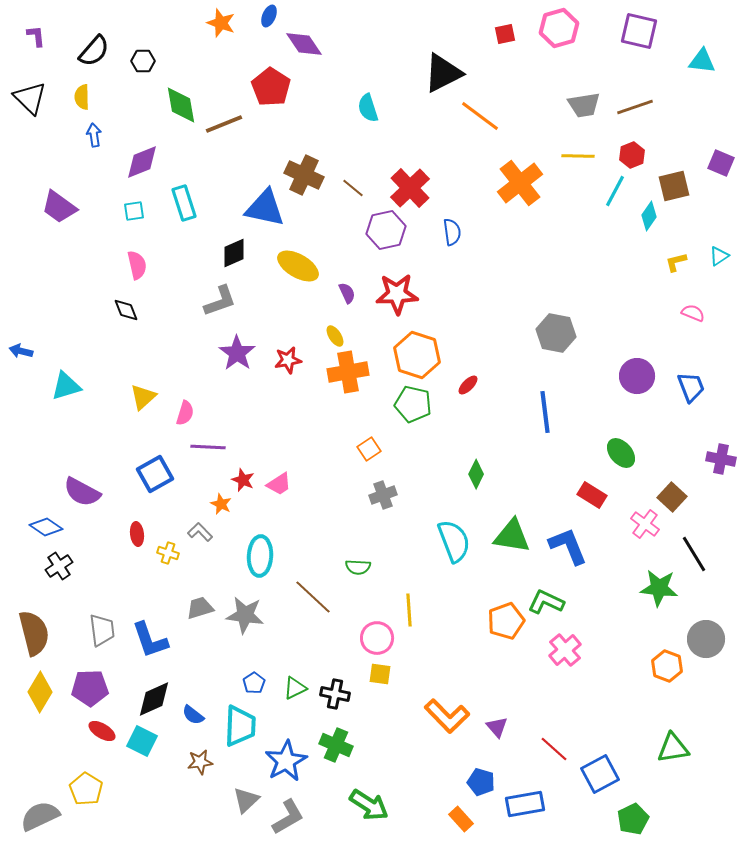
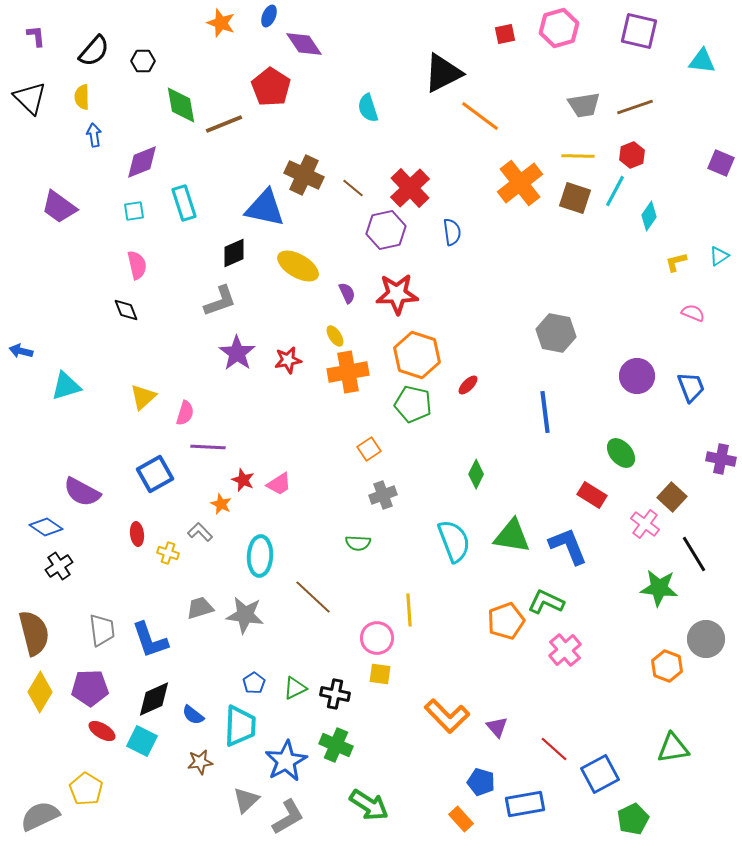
brown square at (674, 186): moved 99 px left, 12 px down; rotated 32 degrees clockwise
green semicircle at (358, 567): moved 24 px up
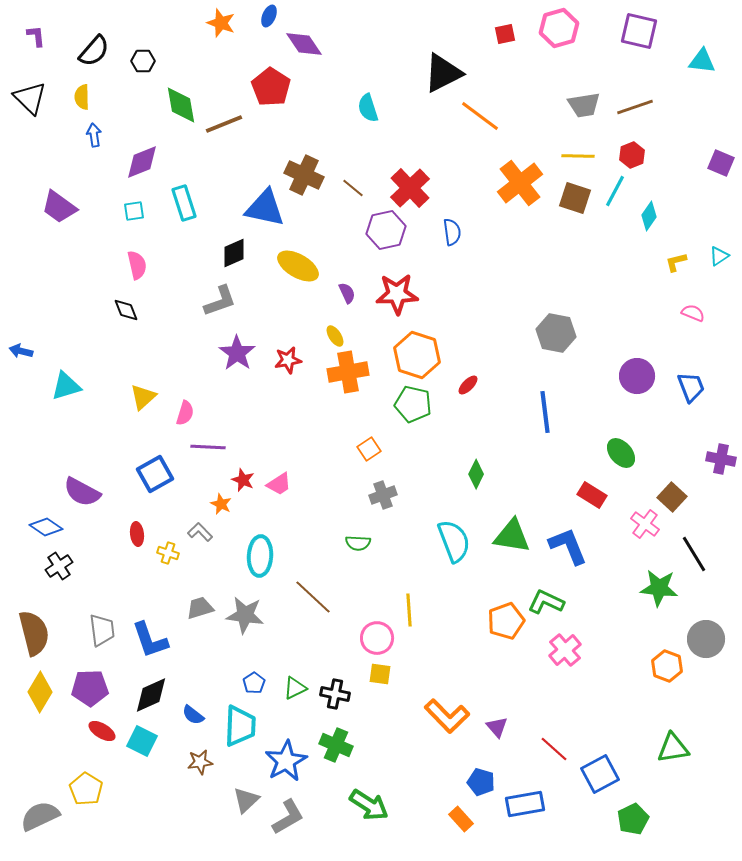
black diamond at (154, 699): moved 3 px left, 4 px up
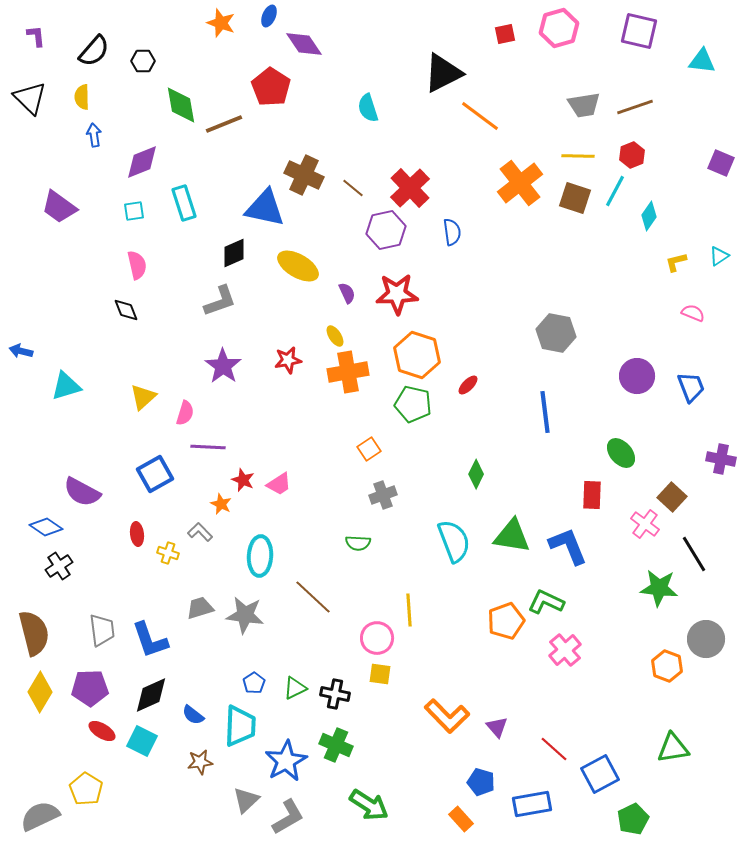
purple star at (237, 353): moved 14 px left, 13 px down
red rectangle at (592, 495): rotated 60 degrees clockwise
blue rectangle at (525, 804): moved 7 px right
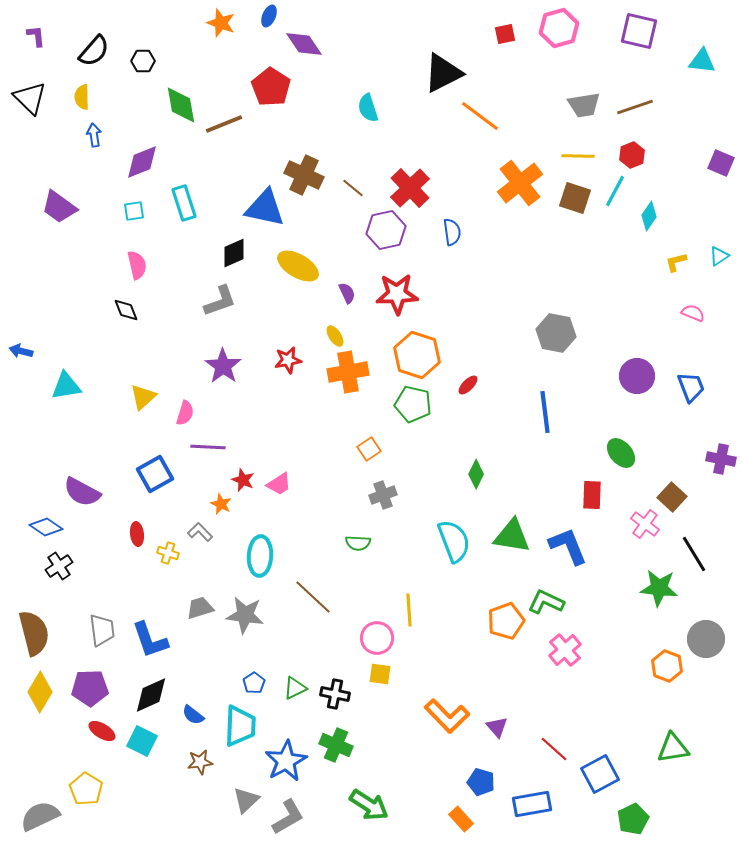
cyan triangle at (66, 386): rotated 8 degrees clockwise
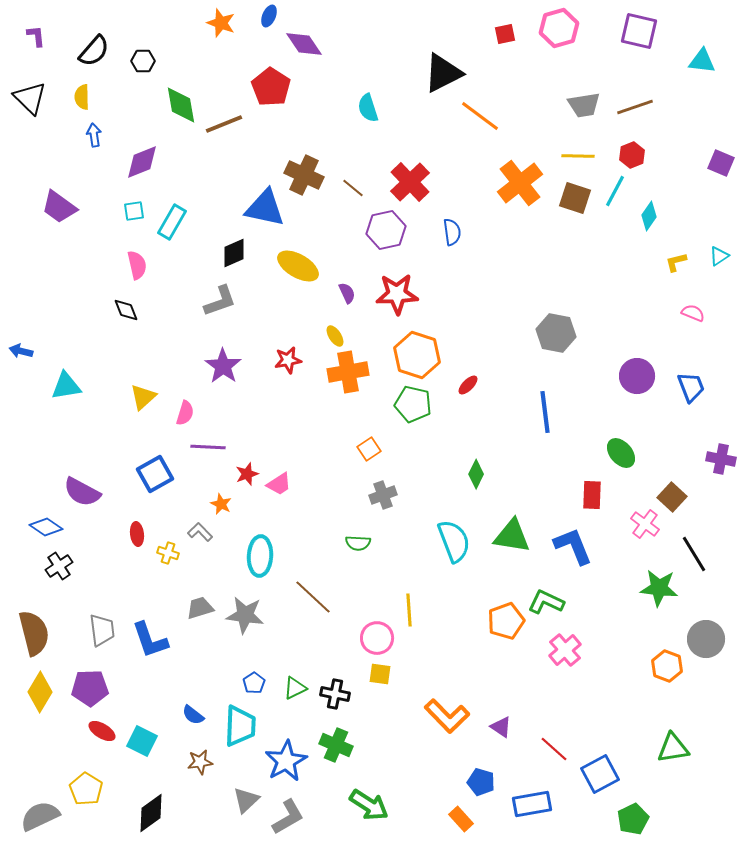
red cross at (410, 188): moved 6 px up
cyan rectangle at (184, 203): moved 12 px left, 19 px down; rotated 48 degrees clockwise
red star at (243, 480): moved 4 px right, 6 px up; rotated 30 degrees clockwise
blue L-shape at (568, 546): moved 5 px right
black diamond at (151, 695): moved 118 px down; rotated 12 degrees counterclockwise
purple triangle at (497, 727): moved 4 px right; rotated 15 degrees counterclockwise
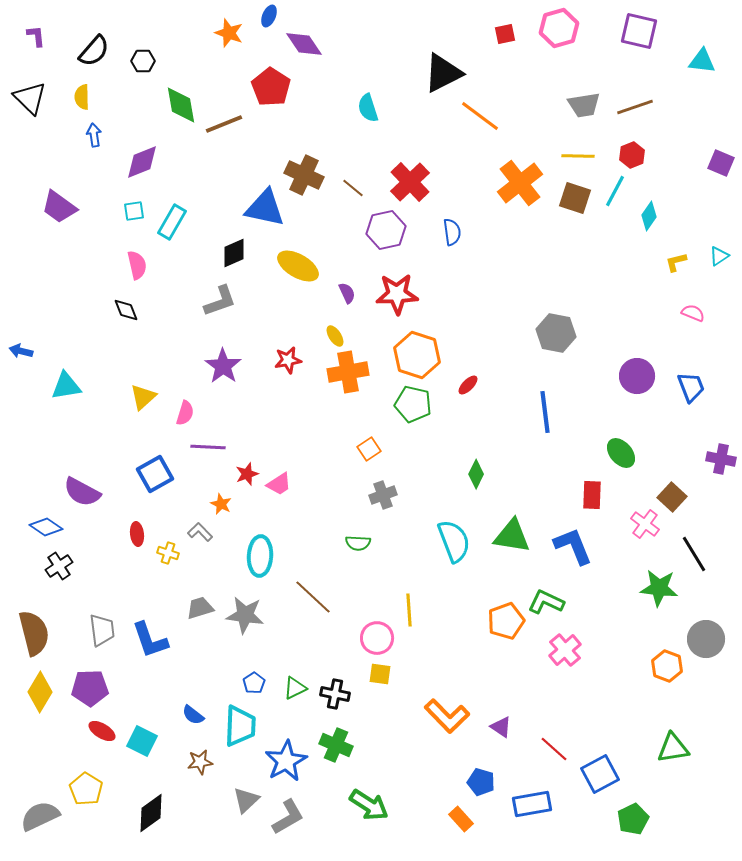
orange star at (221, 23): moved 8 px right, 10 px down
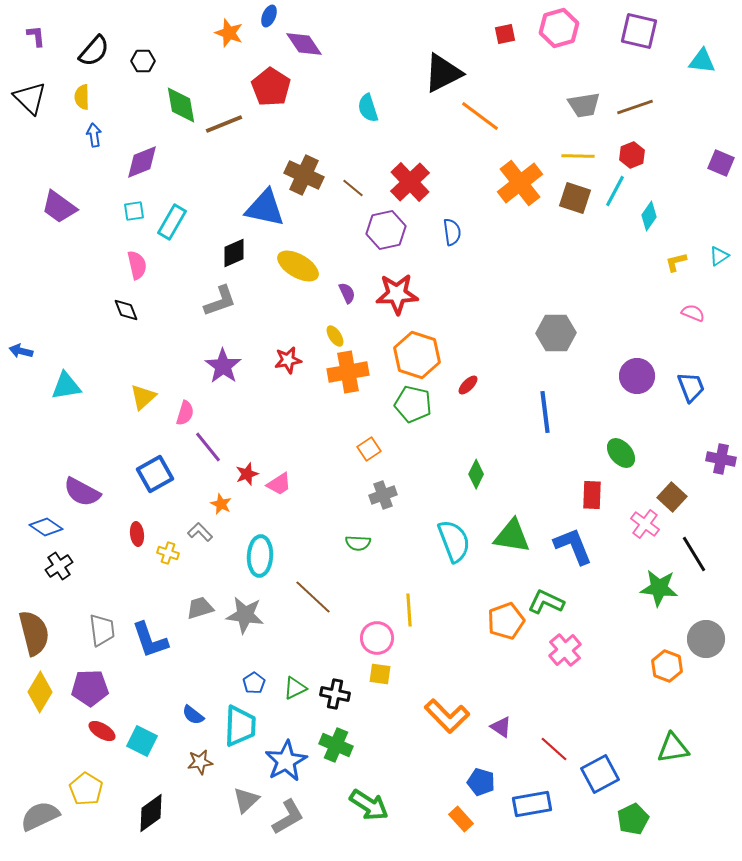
gray hexagon at (556, 333): rotated 12 degrees counterclockwise
purple line at (208, 447): rotated 48 degrees clockwise
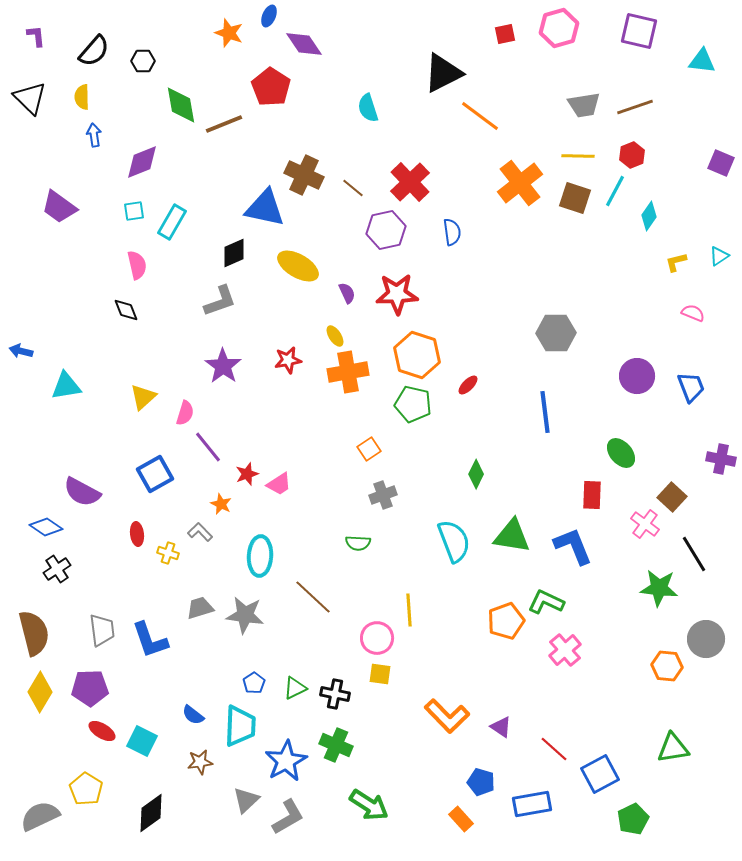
black cross at (59, 566): moved 2 px left, 3 px down
orange hexagon at (667, 666): rotated 16 degrees counterclockwise
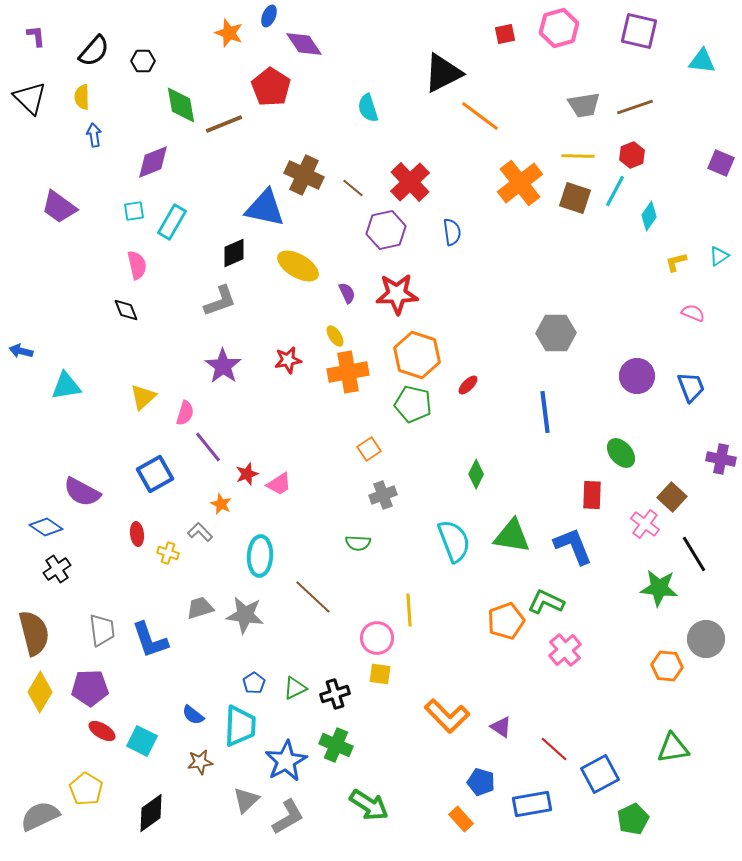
purple diamond at (142, 162): moved 11 px right
black cross at (335, 694): rotated 28 degrees counterclockwise
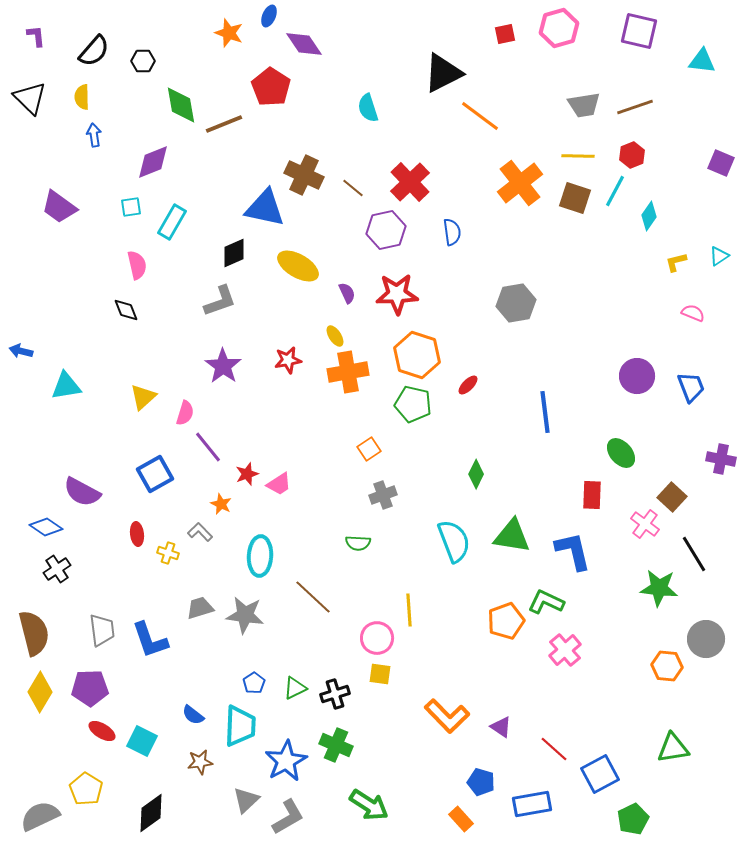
cyan square at (134, 211): moved 3 px left, 4 px up
gray hexagon at (556, 333): moved 40 px left, 30 px up; rotated 9 degrees counterclockwise
blue L-shape at (573, 546): moved 5 px down; rotated 9 degrees clockwise
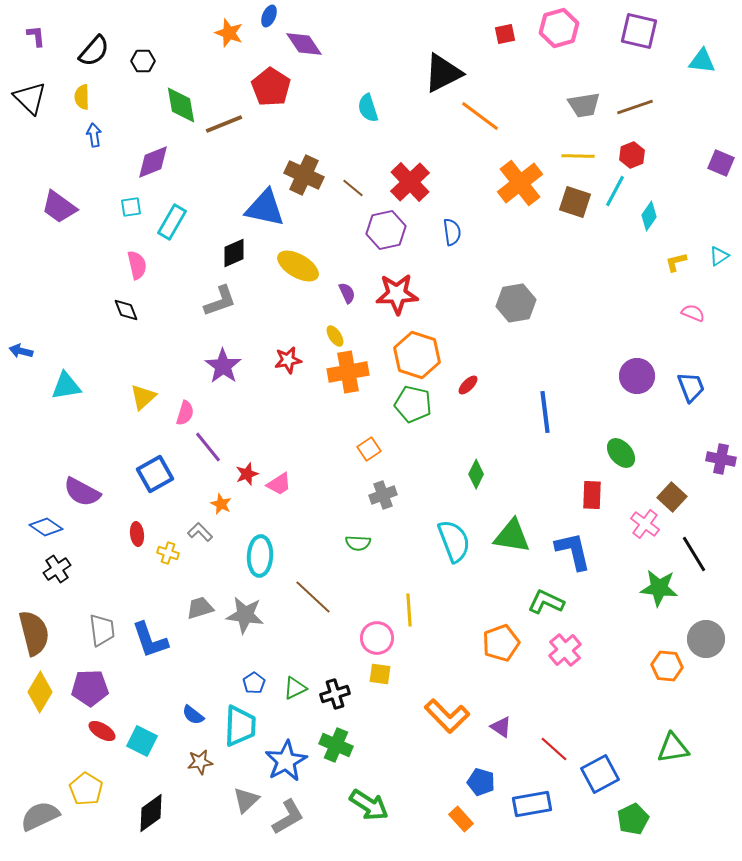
brown square at (575, 198): moved 4 px down
orange pentagon at (506, 621): moved 5 px left, 22 px down
